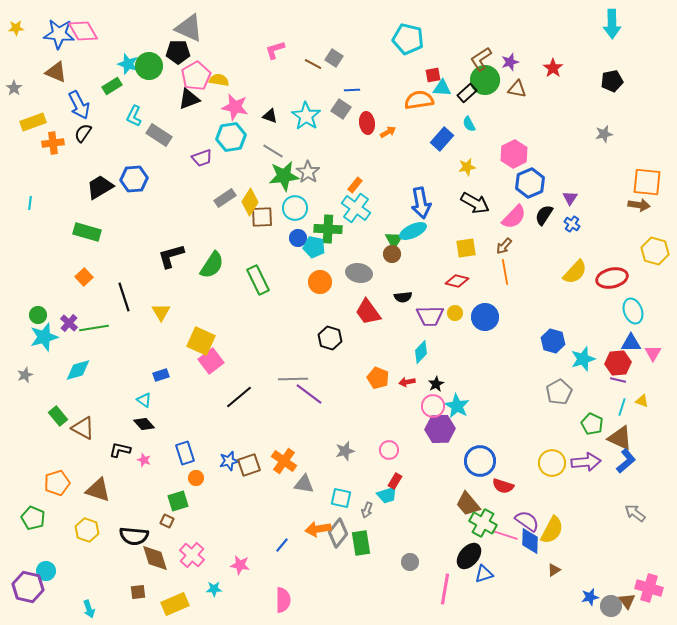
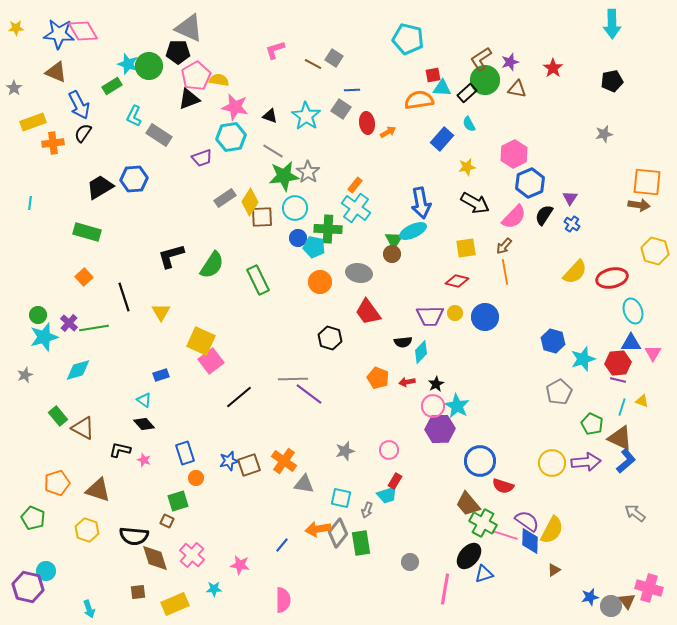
black semicircle at (403, 297): moved 45 px down
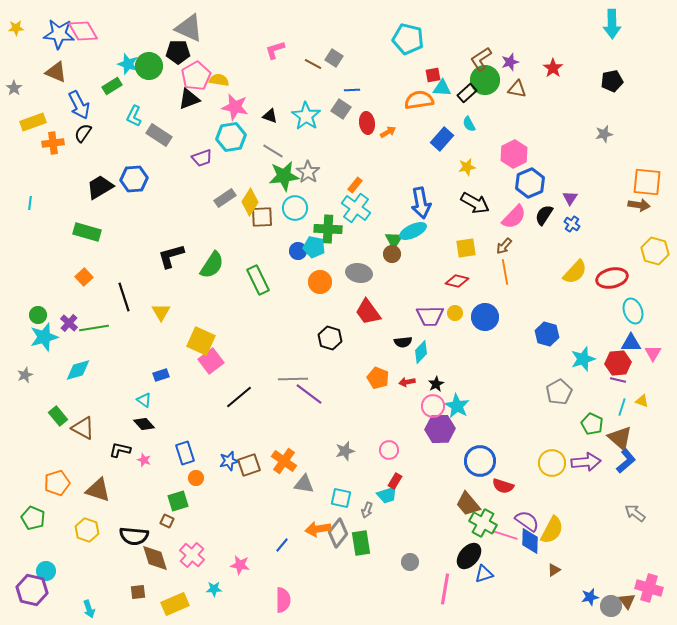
blue circle at (298, 238): moved 13 px down
blue hexagon at (553, 341): moved 6 px left, 7 px up
brown triangle at (620, 438): rotated 16 degrees clockwise
purple hexagon at (28, 587): moved 4 px right, 3 px down
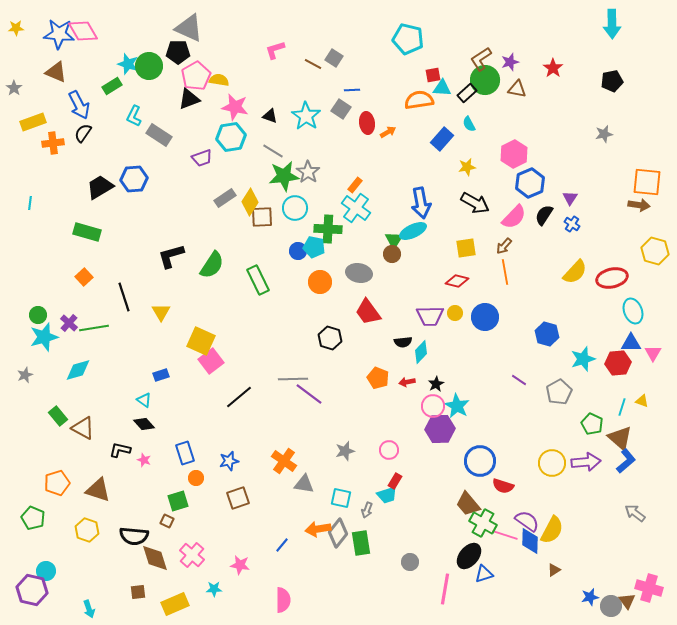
purple line at (618, 380): moved 99 px left; rotated 21 degrees clockwise
brown square at (249, 465): moved 11 px left, 33 px down
